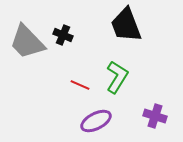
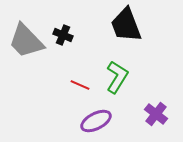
gray trapezoid: moved 1 px left, 1 px up
purple cross: moved 1 px right, 2 px up; rotated 20 degrees clockwise
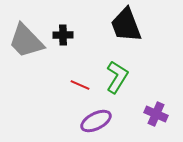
black cross: rotated 24 degrees counterclockwise
purple cross: rotated 15 degrees counterclockwise
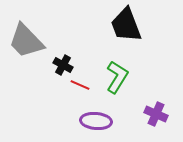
black cross: moved 30 px down; rotated 30 degrees clockwise
purple ellipse: rotated 32 degrees clockwise
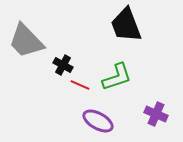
green L-shape: rotated 40 degrees clockwise
purple ellipse: moved 2 px right; rotated 24 degrees clockwise
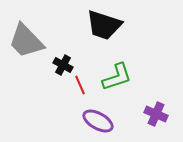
black trapezoid: moved 22 px left; rotated 51 degrees counterclockwise
red line: rotated 42 degrees clockwise
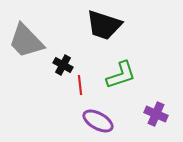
green L-shape: moved 4 px right, 2 px up
red line: rotated 18 degrees clockwise
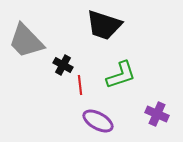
purple cross: moved 1 px right
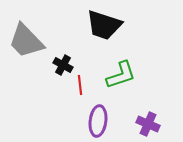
purple cross: moved 9 px left, 10 px down
purple ellipse: rotated 68 degrees clockwise
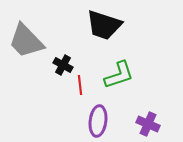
green L-shape: moved 2 px left
